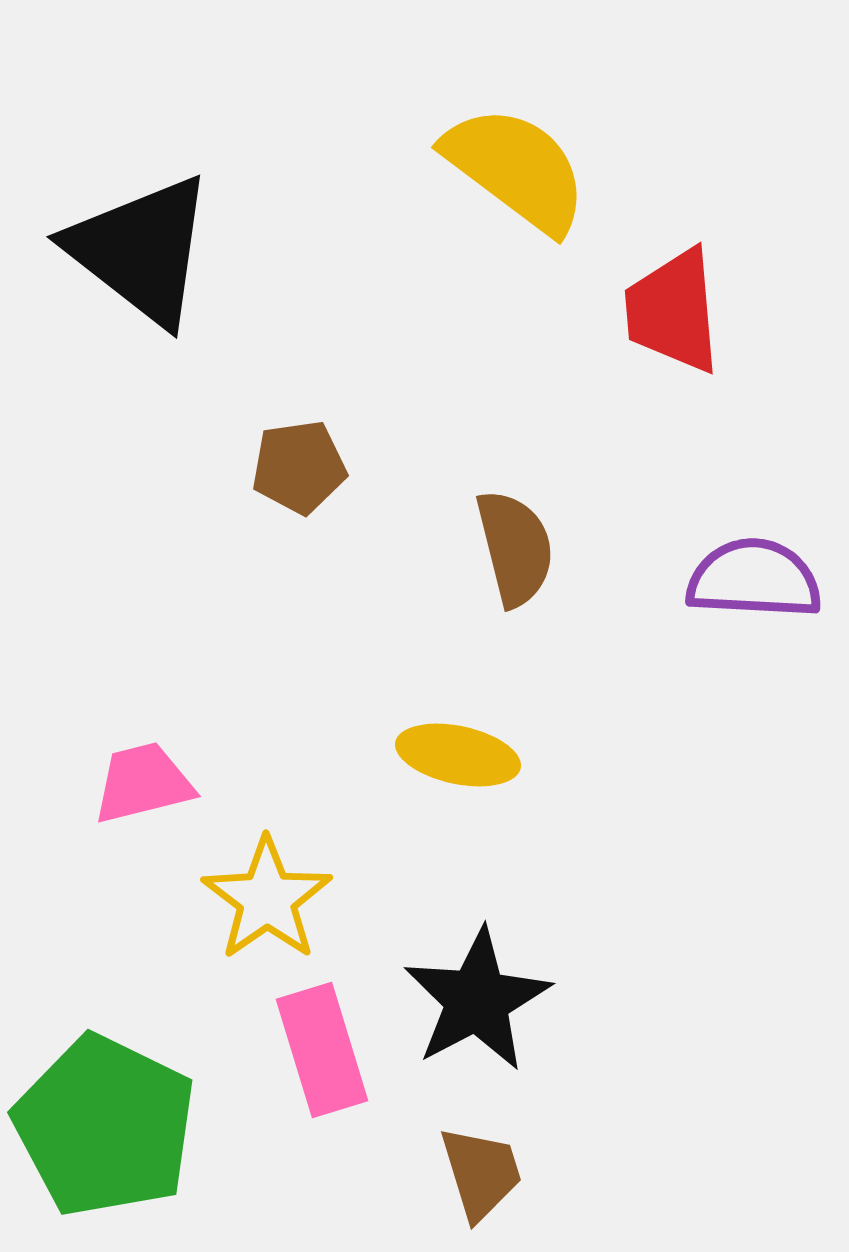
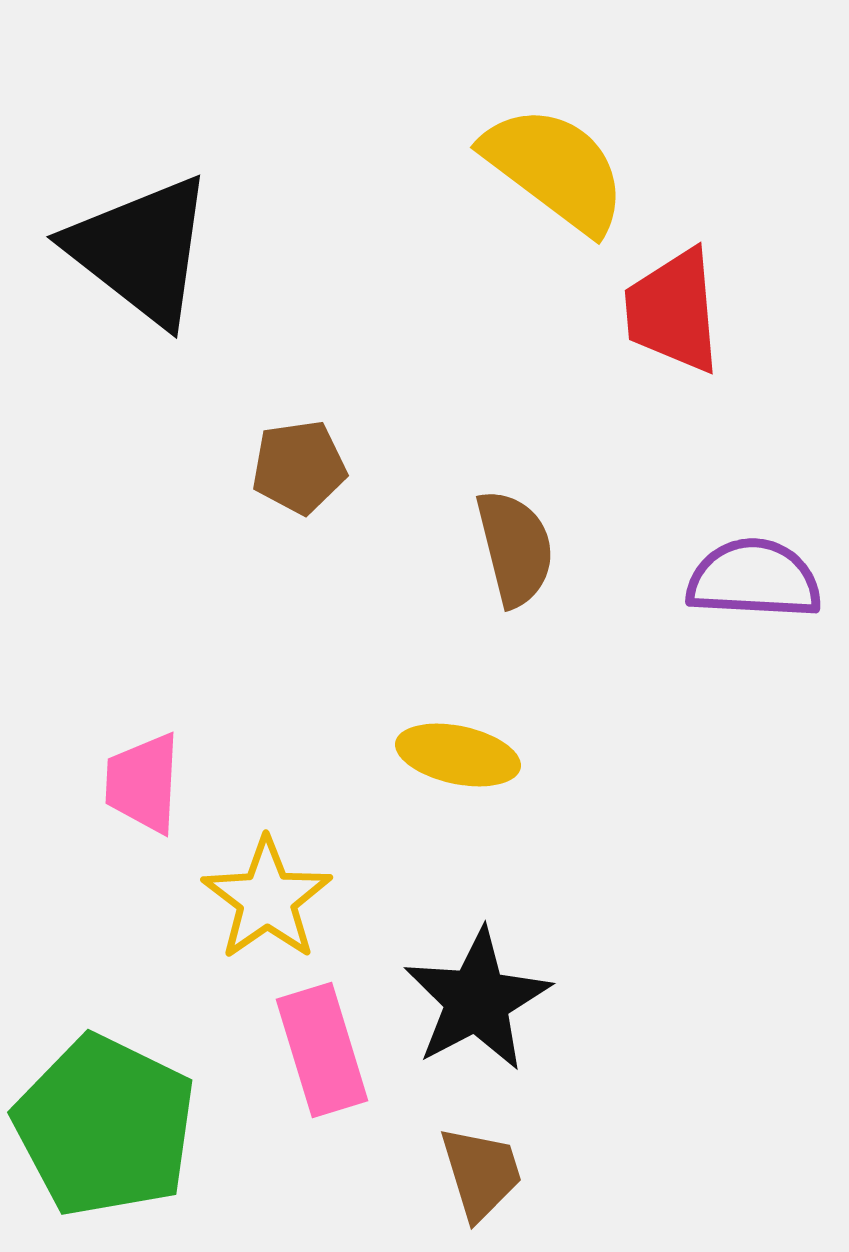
yellow semicircle: moved 39 px right
pink trapezoid: rotated 73 degrees counterclockwise
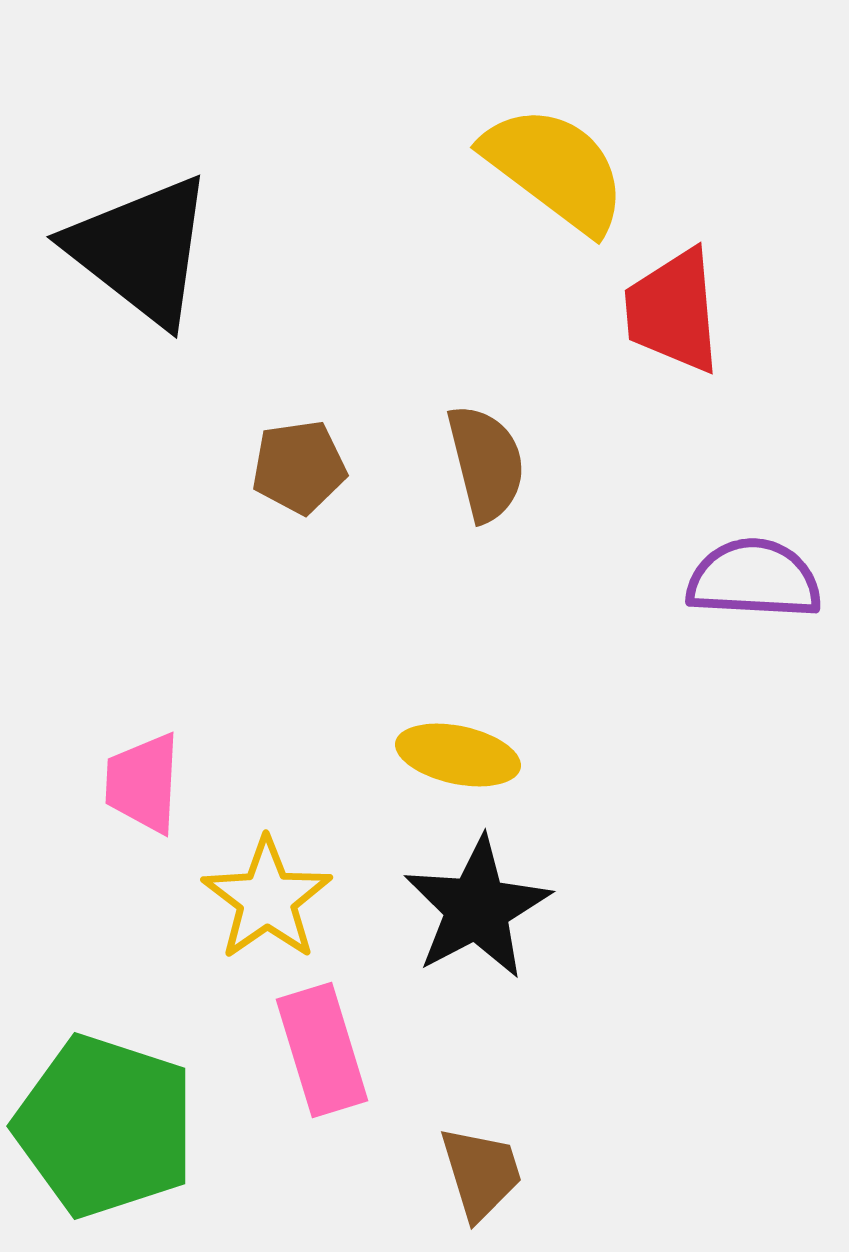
brown semicircle: moved 29 px left, 85 px up
black star: moved 92 px up
green pentagon: rotated 8 degrees counterclockwise
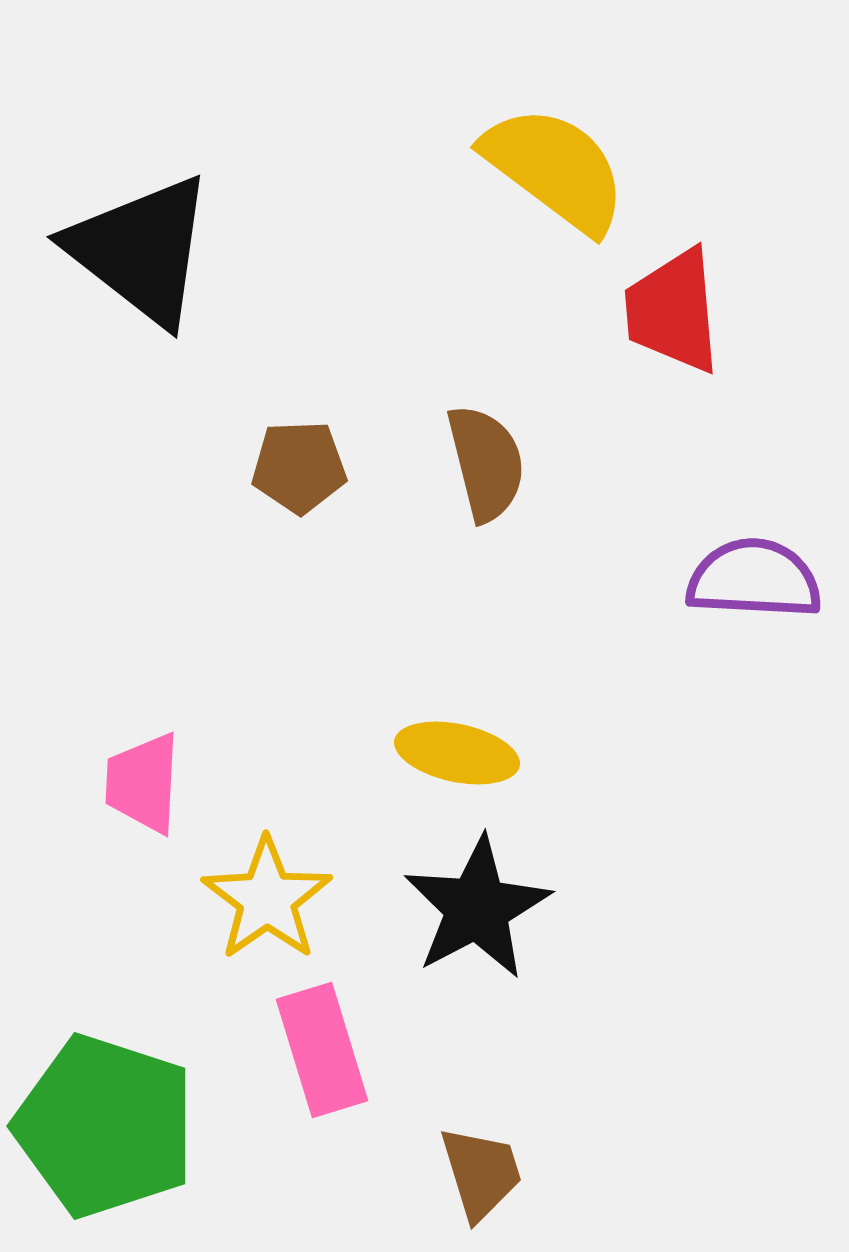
brown pentagon: rotated 6 degrees clockwise
yellow ellipse: moved 1 px left, 2 px up
